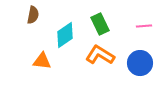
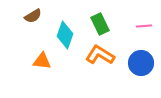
brown semicircle: moved 1 px down; rotated 48 degrees clockwise
cyan diamond: rotated 36 degrees counterclockwise
blue circle: moved 1 px right
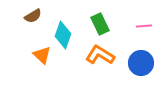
cyan diamond: moved 2 px left
orange triangle: moved 6 px up; rotated 36 degrees clockwise
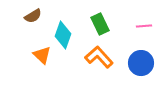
orange L-shape: moved 1 px left, 2 px down; rotated 16 degrees clockwise
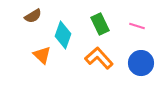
pink line: moved 7 px left; rotated 21 degrees clockwise
orange L-shape: moved 1 px down
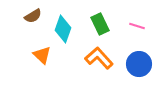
cyan diamond: moved 6 px up
blue circle: moved 2 px left, 1 px down
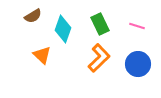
orange L-shape: rotated 88 degrees clockwise
blue circle: moved 1 px left
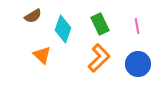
pink line: rotated 63 degrees clockwise
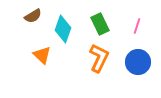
pink line: rotated 28 degrees clockwise
orange L-shape: rotated 20 degrees counterclockwise
blue circle: moved 2 px up
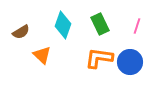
brown semicircle: moved 12 px left, 16 px down
cyan diamond: moved 4 px up
orange L-shape: rotated 108 degrees counterclockwise
blue circle: moved 8 px left
